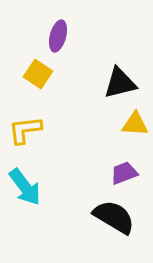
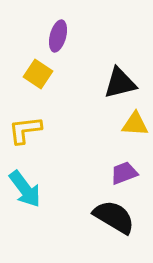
cyan arrow: moved 2 px down
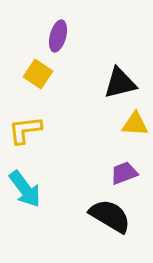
black semicircle: moved 4 px left, 1 px up
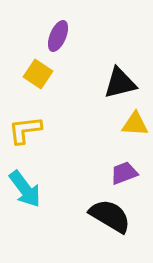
purple ellipse: rotated 8 degrees clockwise
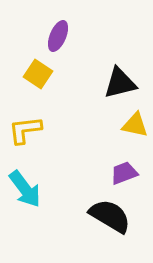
yellow triangle: moved 1 px down; rotated 8 degrees clockwise
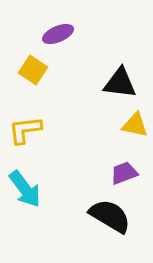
purple ellipse: moved 2 px up; rotated 44 degrees clockwise
yellow square: moved 5 px left, 4 px up
black triangle: rotated 21 degrees clockwise
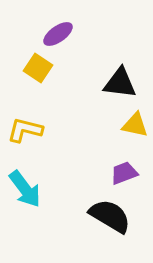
purple ellipse: rotated 12 degrees counterclockwise
yellow square: moved 5 px right, 2 px up
yellow L-shape: rotated 21 degrees clockwise
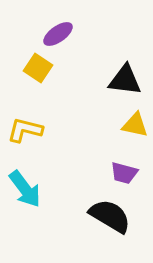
black triangle: moved 5 px right, 3 px up
purple trapezoid: rotated 144 degrees counterclockwise
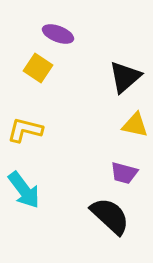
purple ellipse: rotated 56 degrees clockwise
black triangle: moved 3 px up; rotated 48 degrees counterclockwise
cyan arrow: moved 1 px left, 1 px down
black semicircle: rotated 12 degrees clockwise
